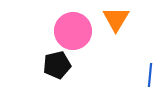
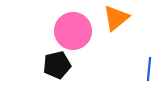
orange triangle: moved 1 px up; rotated 20 degrees clockwise
blue line: moved 1 px left, 6 px up
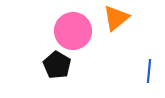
black pentagon: rotated 28 degrees counterclockwise
blue line: moved 2 px down
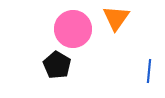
orange triangle: rotated 16 degrees counterclockwise
pink circle: moved 2 px up
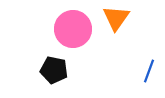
black pentagon: moved 3 px left, 5 px down; rotated 20 degrees counterclockwise
blue line: rotated 15 degrees clockwise
